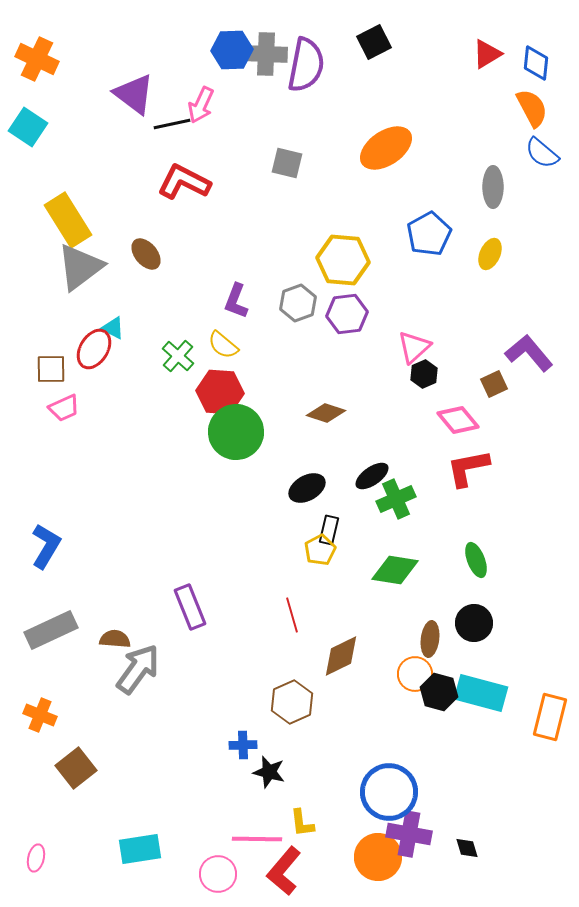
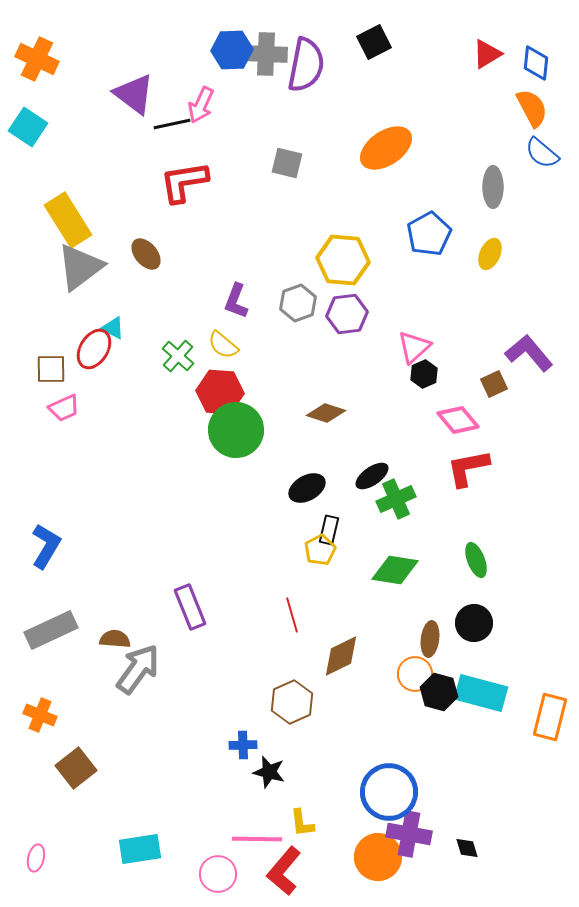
red L-shape at (184, 182): rotated 36 degrees counterclockwise
green circle at (236, 432): moved 2 px up
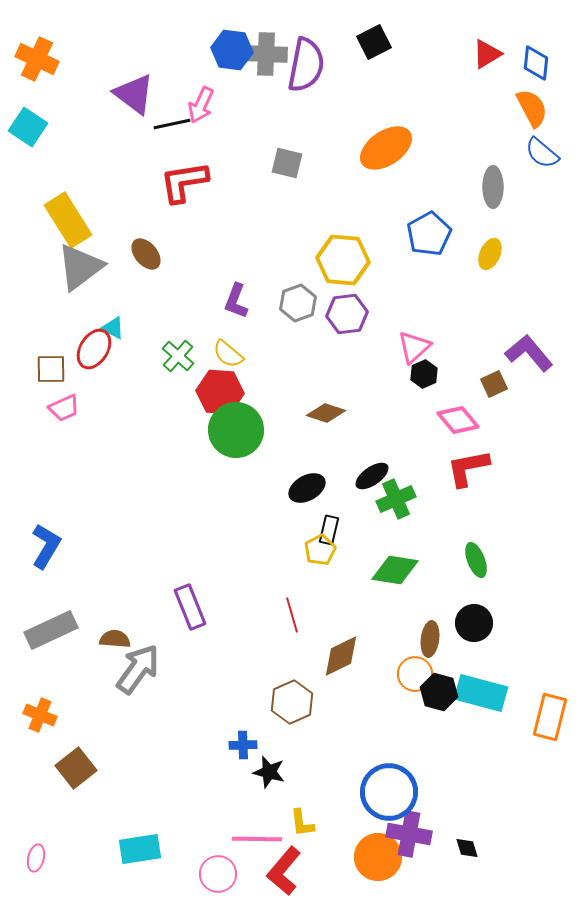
blue hexagon at (232, 50): rotated 9 degrees clockwise
yellow semicircle at (223, 345): moved 5 px right, 9 px down
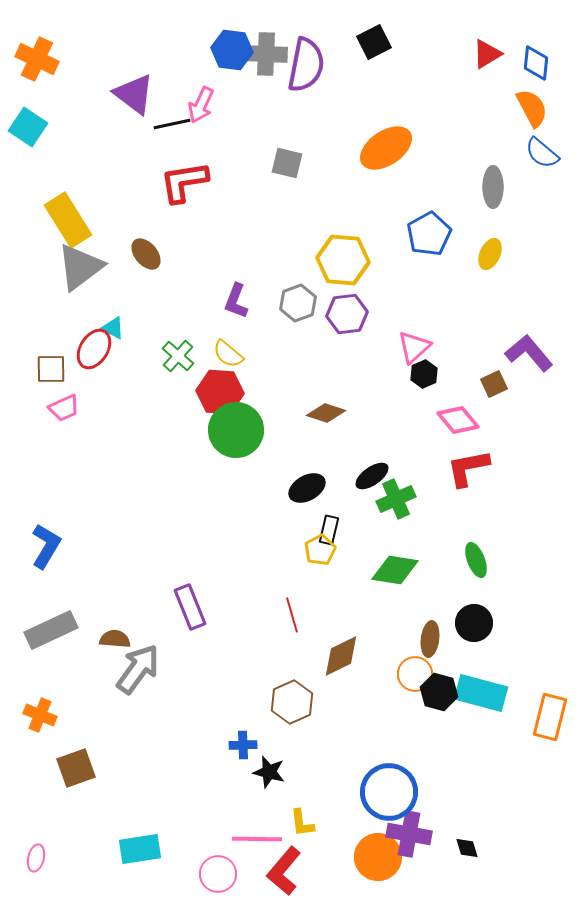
brown square at (76, 768): rotated 18 degrees clockwise
